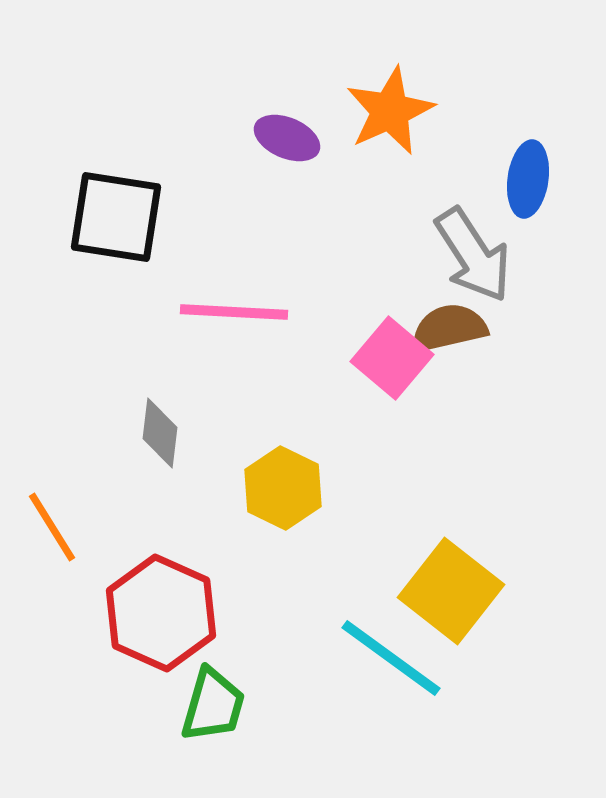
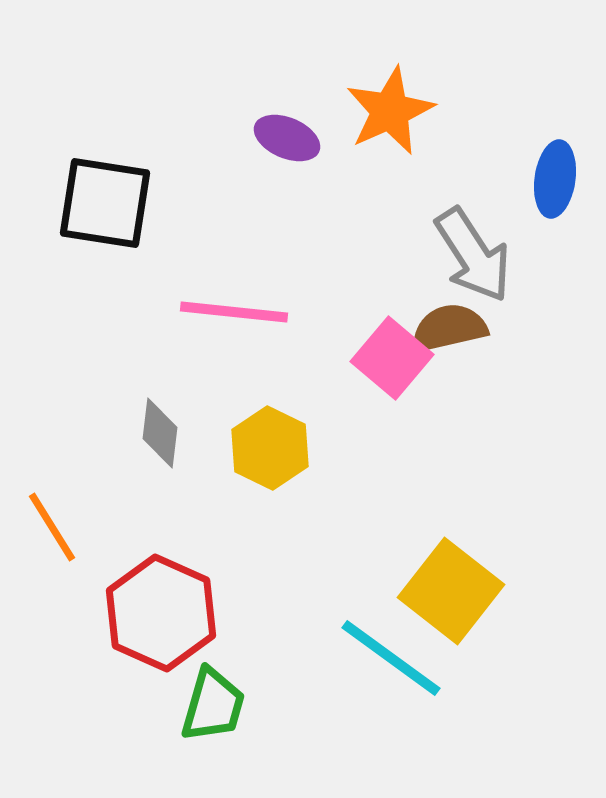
blue ellipse: moved 27 px right
black square: moved 11 px left, 14 px up
pink line: rotated 3 degrees clockwise
yellow hexagon: moved 13 px left, 40 px up
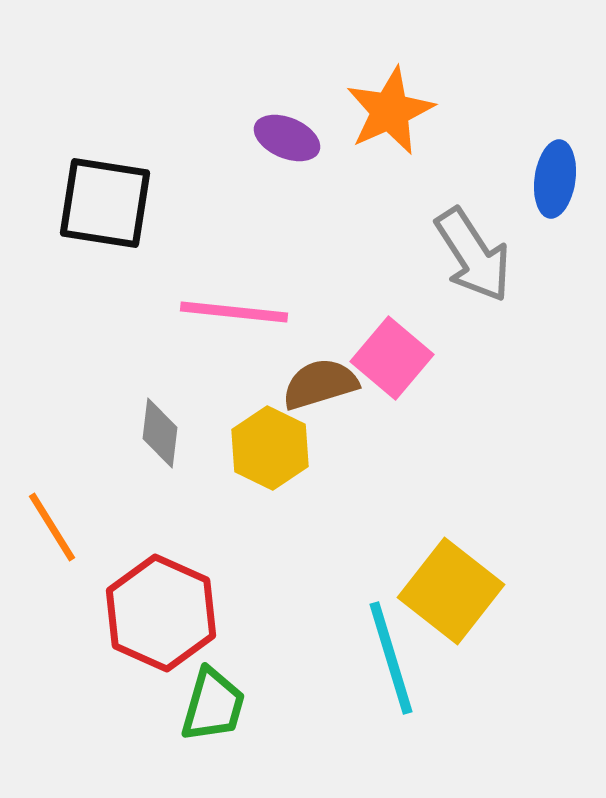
brown semicircle: moved 129 px left, 56 px down; rotated 4 degrees counterclockwise
cyan line: rotated 37 degrees clockwise
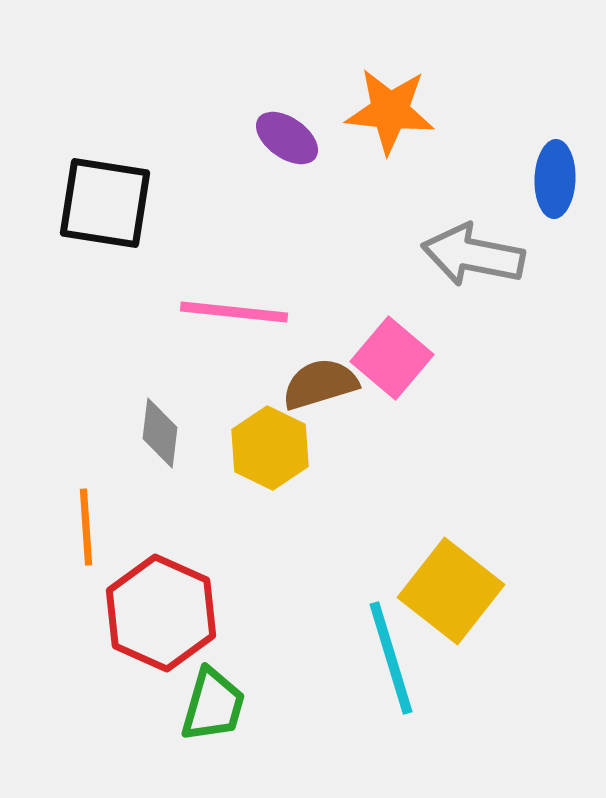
orange star: rotated 30 degrees clockwise
purple ellipse: rotated 12 degrees clockwise
blue ellipse: rotated 6 degrees counterclockwise
gray arrow: rotated 134 degrees clockwise
orange line: moved 34 px right; rotated 28 degrees clockwise
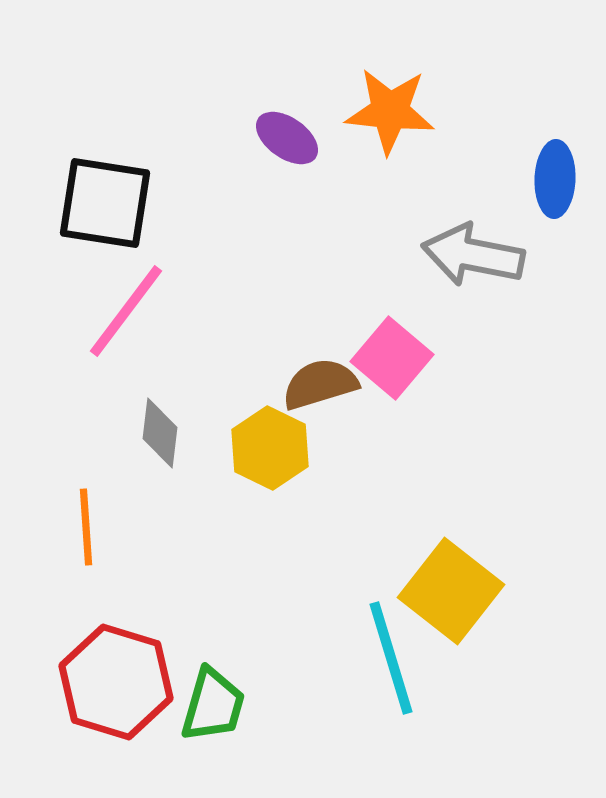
pink line: moved 108 px left, 1 px up; rotated 59 degrees counterclockwise
red hexagon: moved 45 px left, 69 px down; rotated 7 degrees counterclockwise
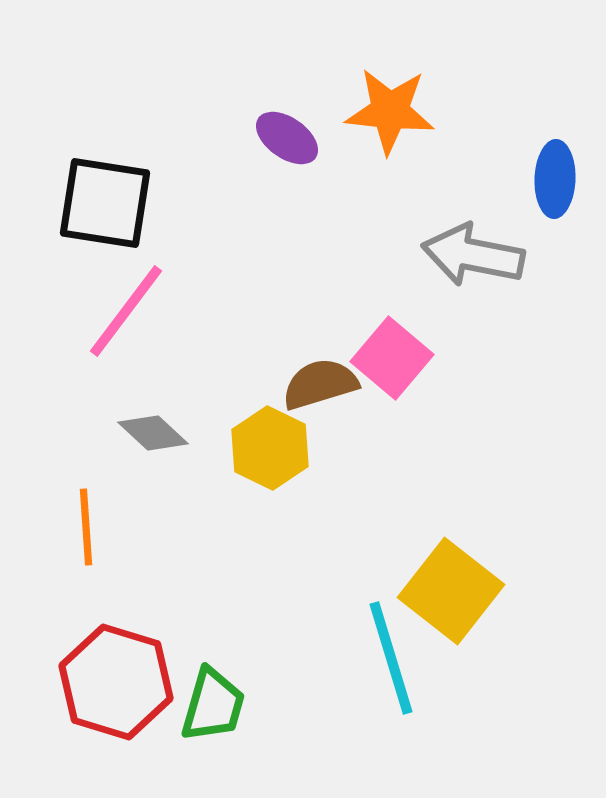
gray diamond: moved 7 px left; rotated 54 degrees counterclockwise
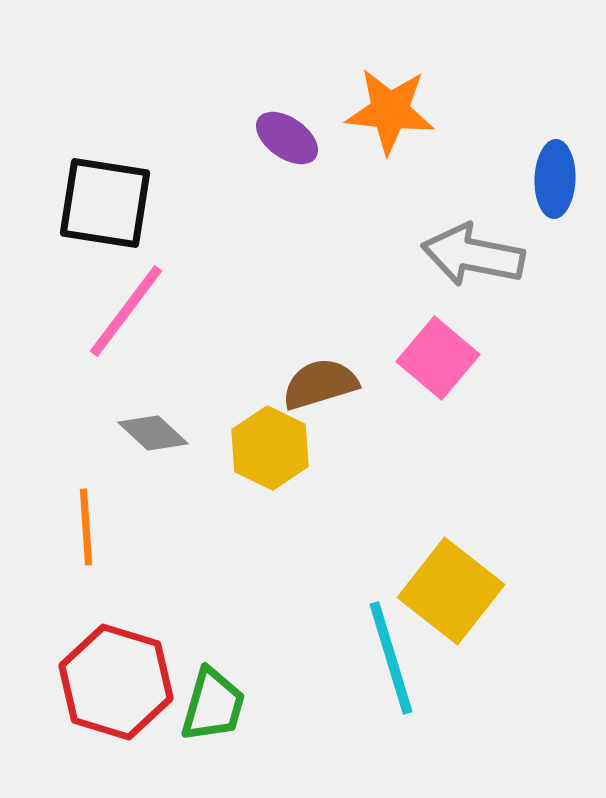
pink square: moved 46 px right
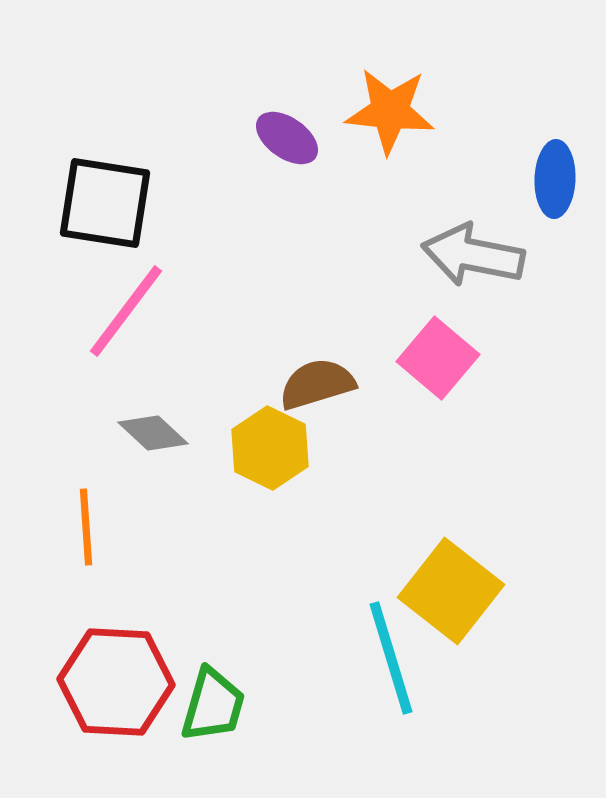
brown semicircle: moved 3 px left
red hexagon: rotated 14 degrees counterclockwise
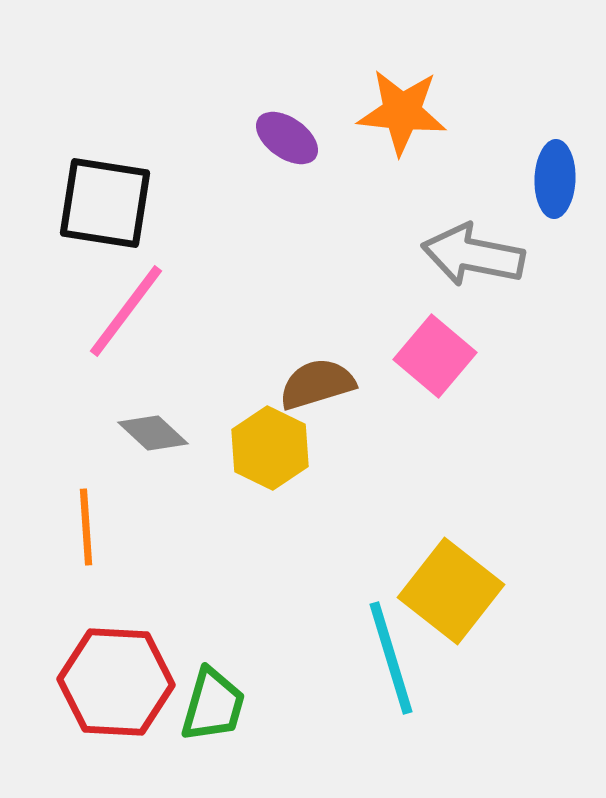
orange star: moved 12 px right, 1 px down
pink square: moved 3 px left, 2 px up
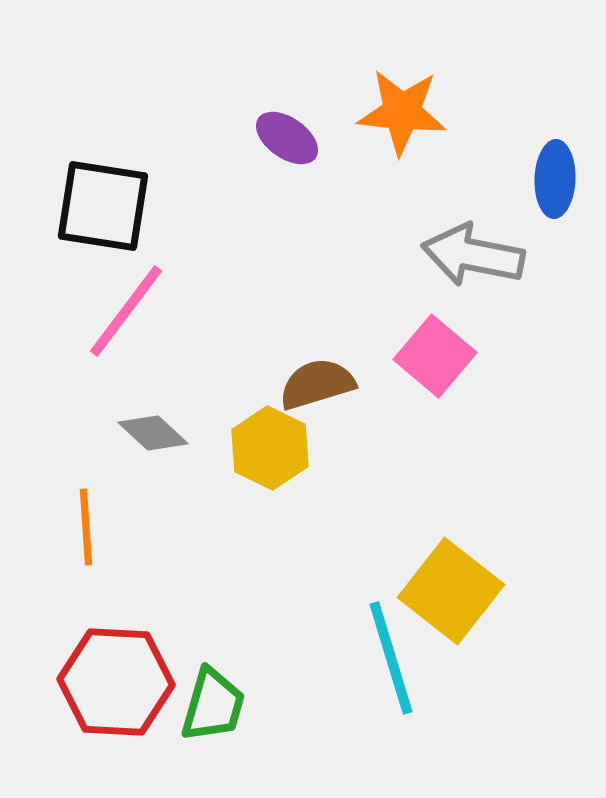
black square: moved 2 px left, 3 px down
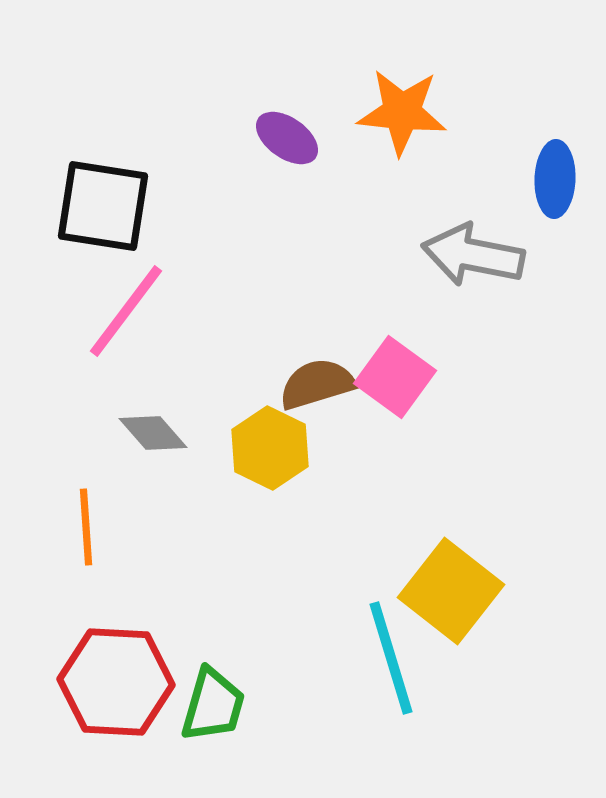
pink square: moved 40 px left, 21 px down; rotated 4 degrees counterclockwise
gray diamond: rotated 6 degrees clockwise
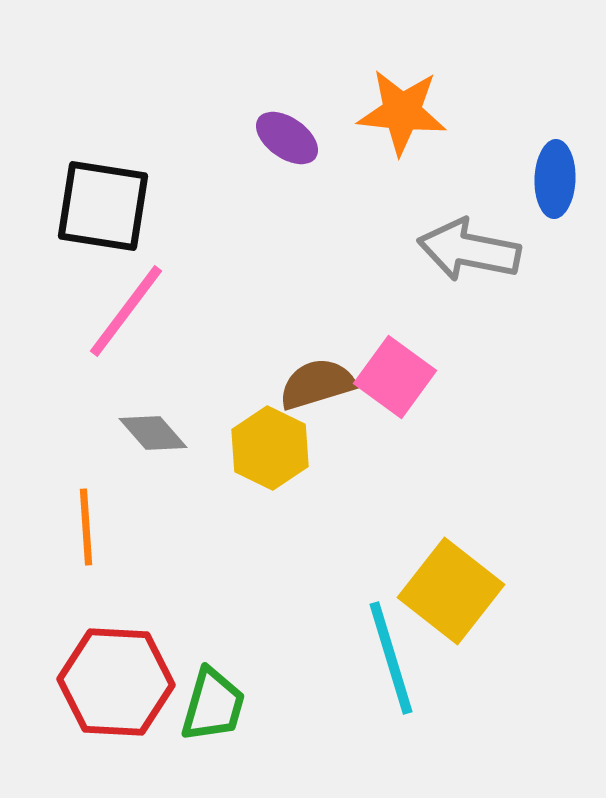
gray arrow: moved 4 px left, 5 px up
